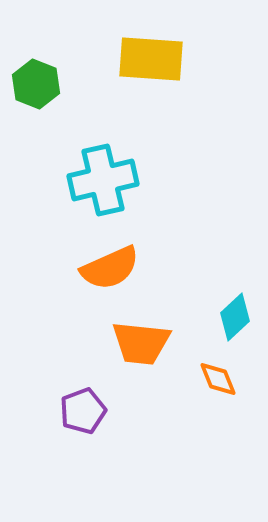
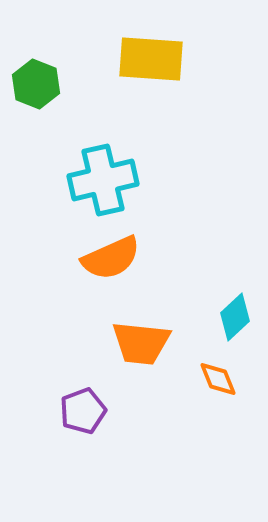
orange semicircle: moved 1 px right, 10 px up
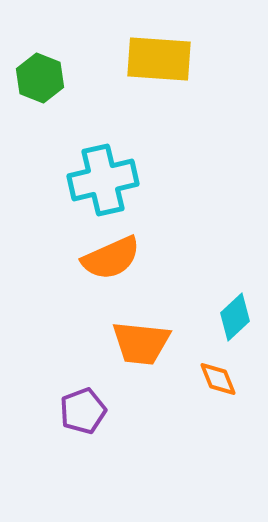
yellow rectangle: moved 8 px right
green hexagon: moved 4 px right, 6 px up
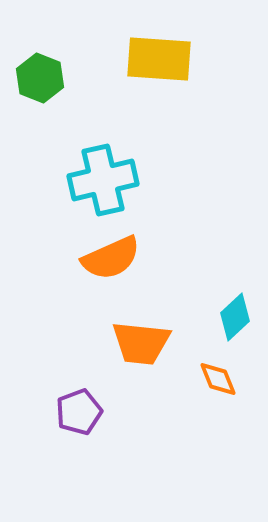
purple pentagon: moved 4 px left, 1 px down
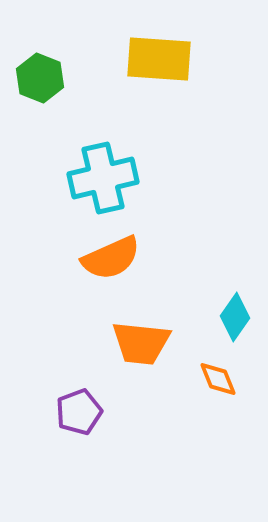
cyan cross: moved 2 px up
cyan diamond: rotated 12 degrees counterclockwise
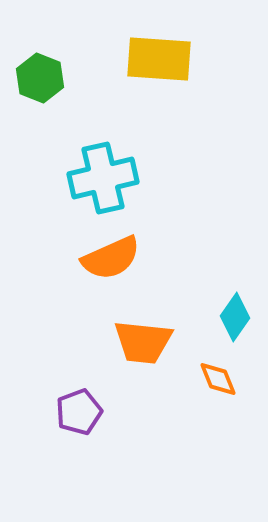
orange trapezoid: moved 2 px right, 1 px up
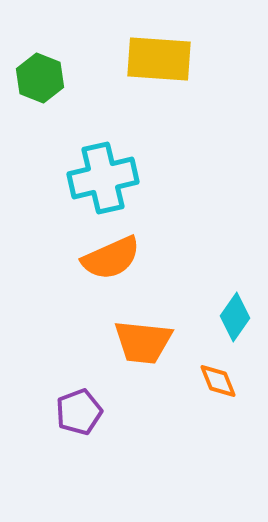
orange diamond: moved 2 px down
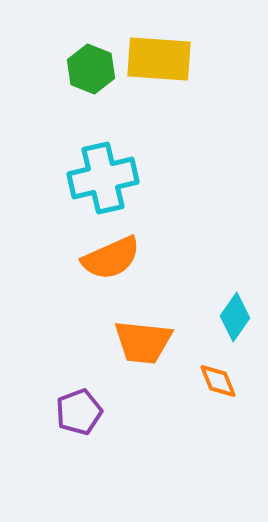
green hexagon: moved 51 px right, 9 px up
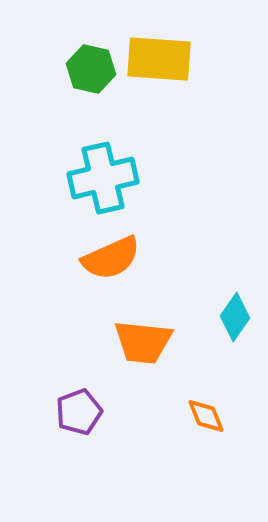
green hexagon: rotated 9 degrees counterclockwise
orange diamond: moved 12 px left, 35 px down
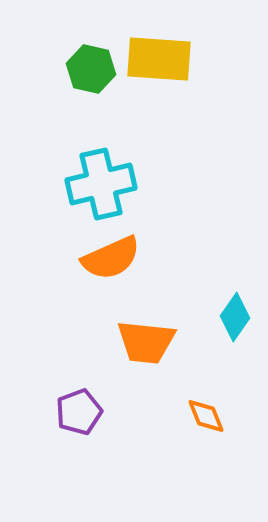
cyan cross: moved 2 px left, 6 px down
orange trapezoid: moved 3 px right
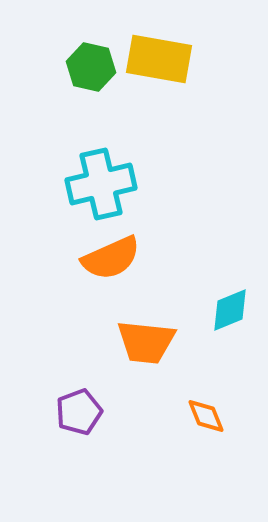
yellow rectangle: rotated 6 degrees clockwise
green hexagon: moved 2 px up
cyan diamond: moved 5 px left, 7 px up; rotated 33 degrees clockwise
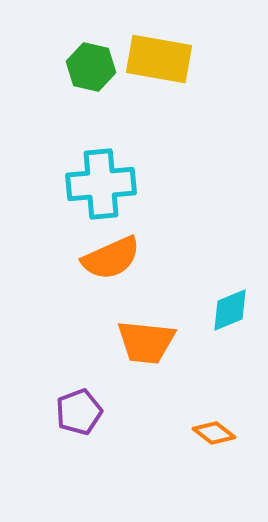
cyan cross: rotated 8 degrees clockwise
orange diamond: moved 8 px right, 17 px down; rotated 30 degrees counterclockwise
